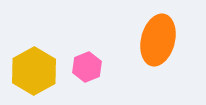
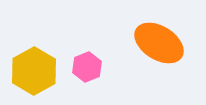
orange ellipse: moved 1 px right, 3 px down; rotated 72 degrees counterclockwise
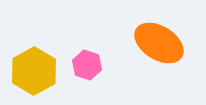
pink hexagon: moved 2 px up; rotated 20 degrees counterclockwise
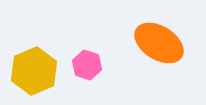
yellow hexagon: rotated 6 degrees clockwise
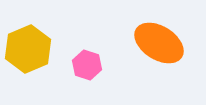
yellow hexagon: moved 6 px left, 22 px up
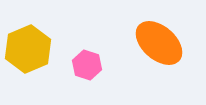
orange ellipse: rotated 9 degrees clockwise
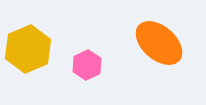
pink hexagon: rotated 16 degrees clockwise
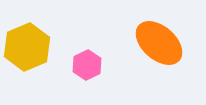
yellow hexagon: moved 1 px left, 2 px up
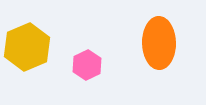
orange ellipse: rotated 48 degrees clockwise
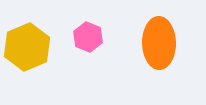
pink hexagon: moved 1 px right, 28 px up; rotated 12 degrees counterclockwise
